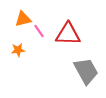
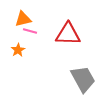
pink line: moved 9 px left; rotated 40 degrees counterclockwise
orange star: rotated 24 degrees counterclockwise
gray trapezoid: moved 3 px left, 8 px down
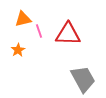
pink line: moved 9 px right; rotated 56 degrees clockwise
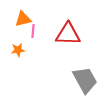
pink line: moved 6 px left; rotated 24 degrees clockwise
orange star: rotated 24 degrees clockwise
gray trapezoid: moved 2 px right, 1 px down
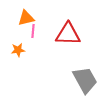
orange triangle: moved 3 px right, 1 px up
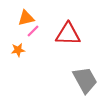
pink line: rotated 40 degrees clockwise
